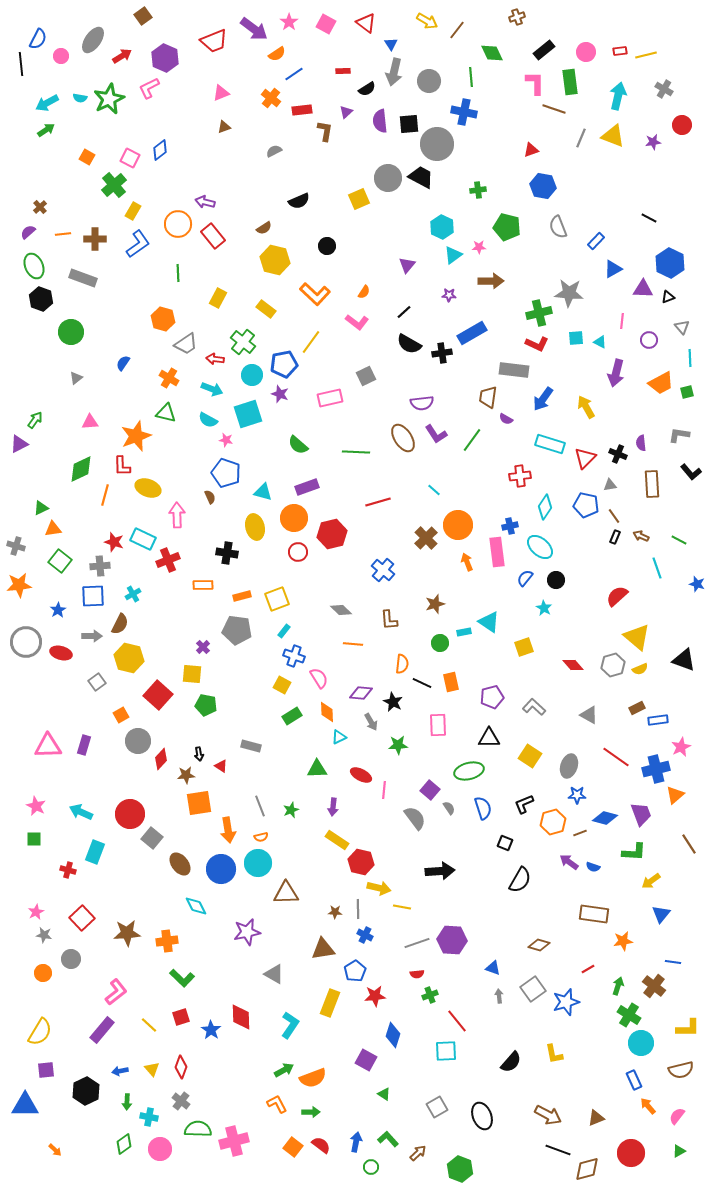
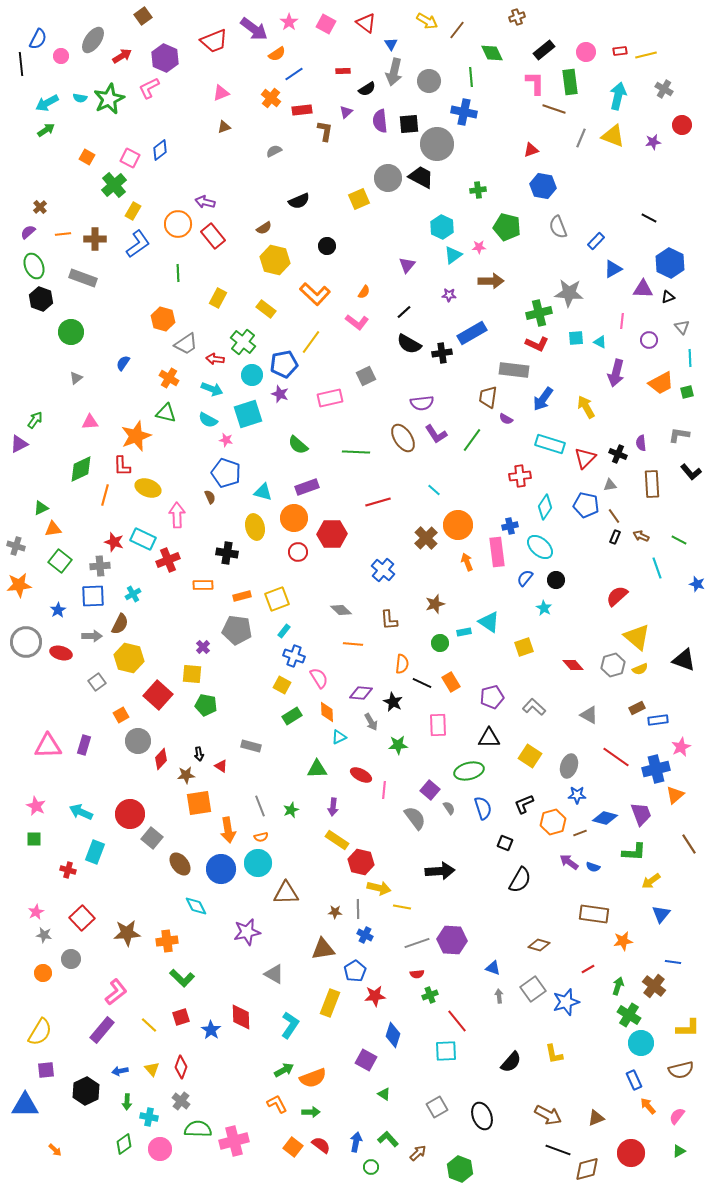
red hexagon at (332, 534): rotated 12 degrees clockwise
orange rectangle at (451, 682): rotated 18 degrees counterclockwise
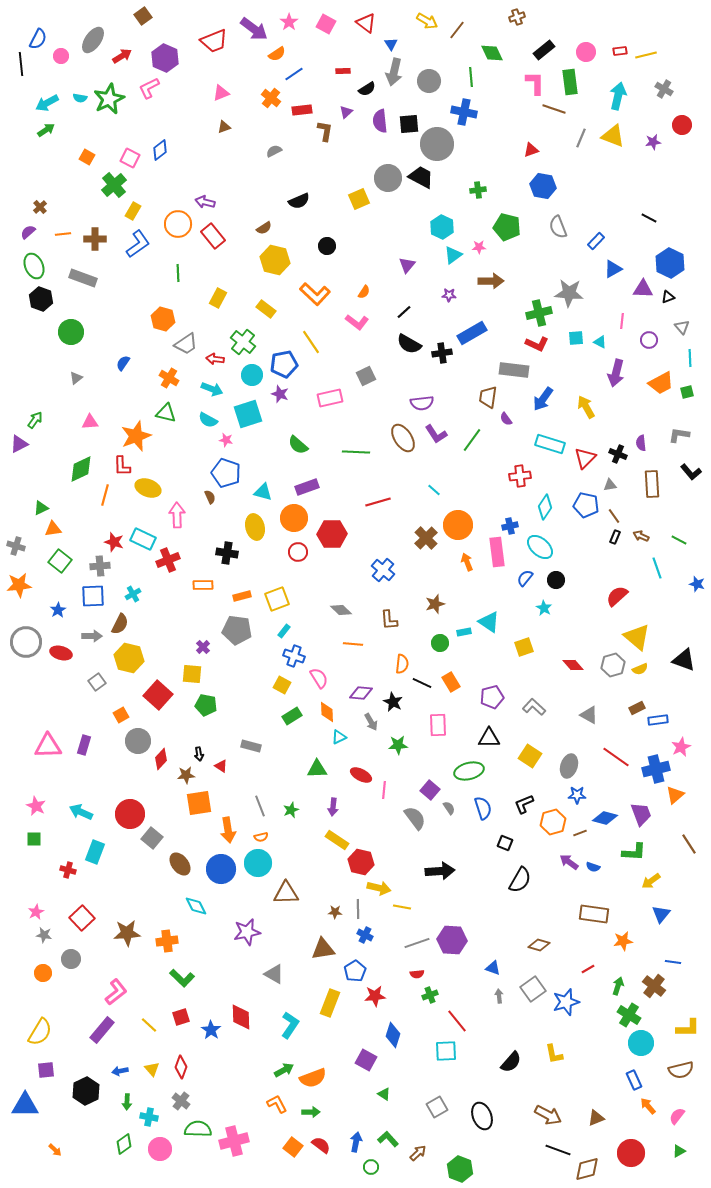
yellow line at (311, 342): rotated 70 degrees counterclockwise
purple semicircle at (506, 419): rotated 24 degrees clockwise
